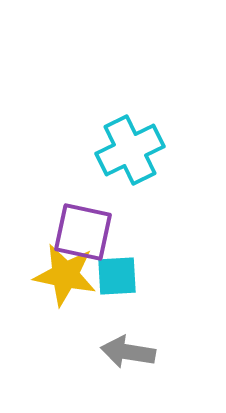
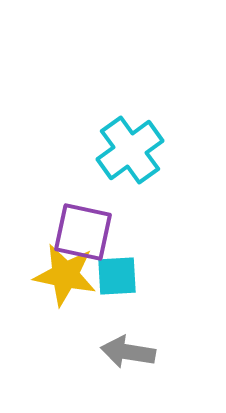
cyan cross: rotated 10 degrees counterclockwise
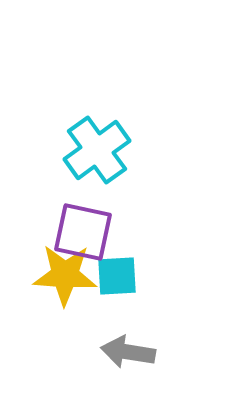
cyan cross: moved 33 px left
yellow star: rotated 8 degrees counterclockwise
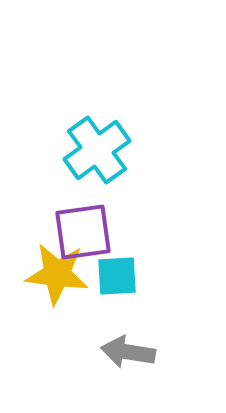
purple square: rotated 20 degrees counterclockwise
yellow star: moved 8 px left, 1 px up; rotated 4 degrees clockwise
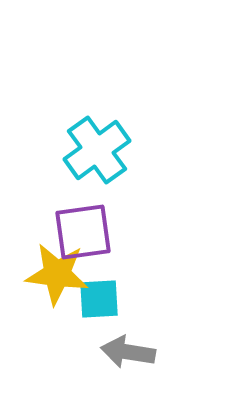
cyan square: moved 18 px left, 23 px down
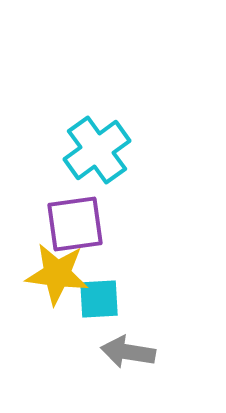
purple square: moved 8 px left, 8 px up
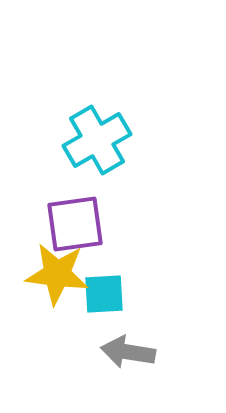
cyan cross: moved 10 px up; rotated 6 degrees clockwise
cyan square: moved 5 px right, 5 px up
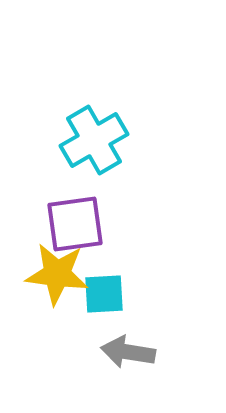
cyan cross: moved 3 px left
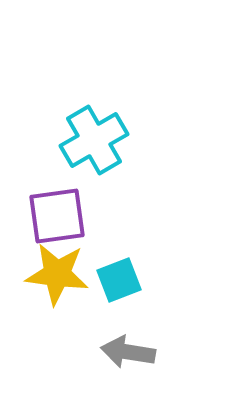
purple square: moved 18 px left, 8 px up
cyan square: moved 15 px right, 14 px up; rotated 18 degrees counterclockwise
